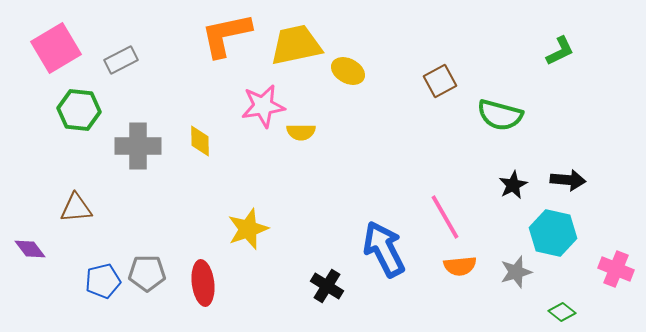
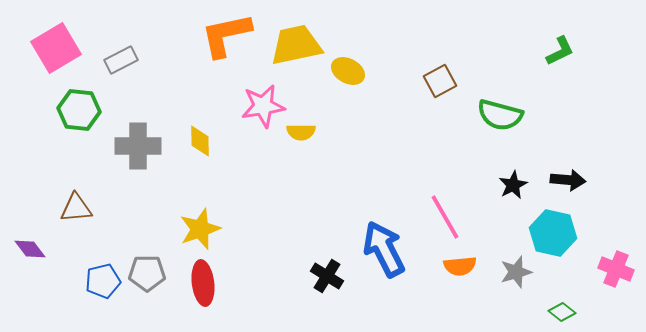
yellow star: moved 48 px left
black cross: moved 10 px up
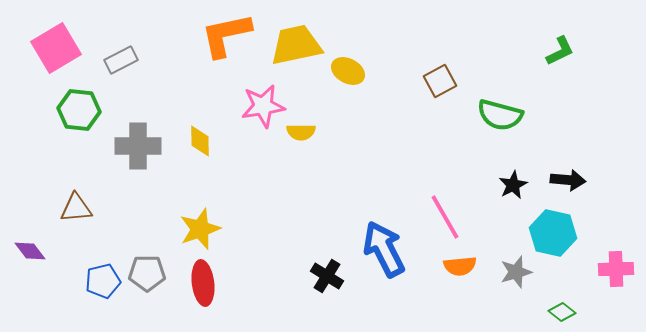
purple diamond: moved 2 px down
pink cross: rotated 24 degrees counterclockwise
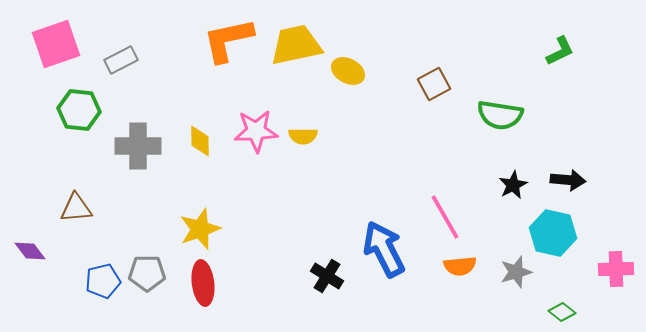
orange L-shape: moved 2 px right, 5 px down
pink square: moved 4 px up; rotated 12 degrees clockwise
brown square: moved 6 px left, 3 px down
pink star: moved 7 px left, 25 px down; rotated 6 degrees clockwise
green semicircle: rotated 6 degrees counterclockwise
yellow semicircle: moved 2 px right, 4 px down
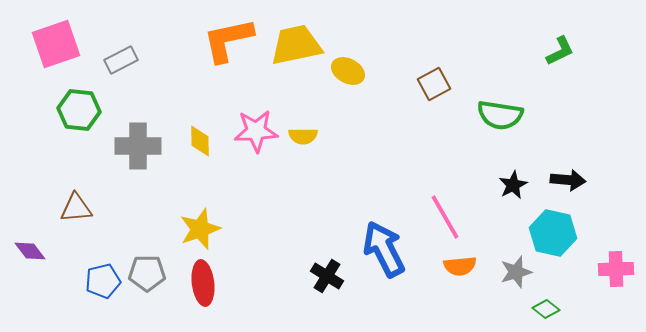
green diamond: moved 16 px left, 3 px up
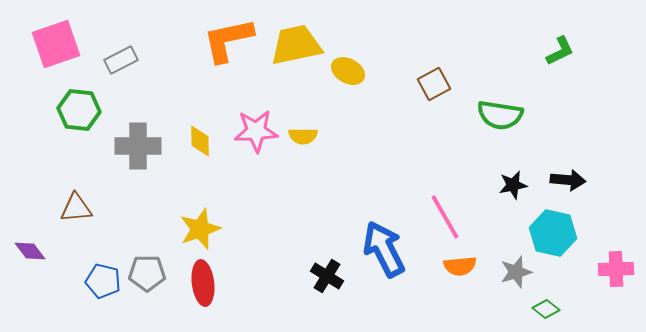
black star: rotated 16 degrees clockwise
blue pentagon: rotated 28 degrees clockwise
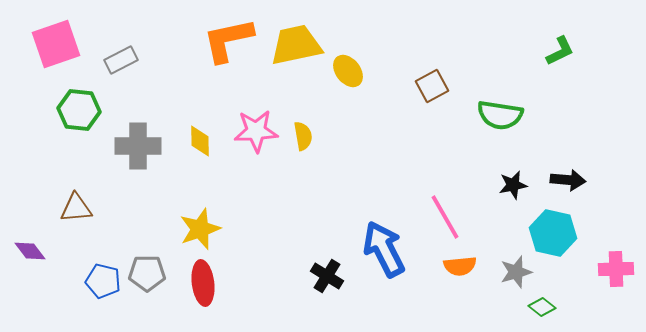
yellow ellipse: rotated 24 degrees clockwise
brown square: moved 2 px left, 2 px down
yellow semicircle: rotated 100 degrees counterclockwise
green diamond: moved 4 px left, 2 px up
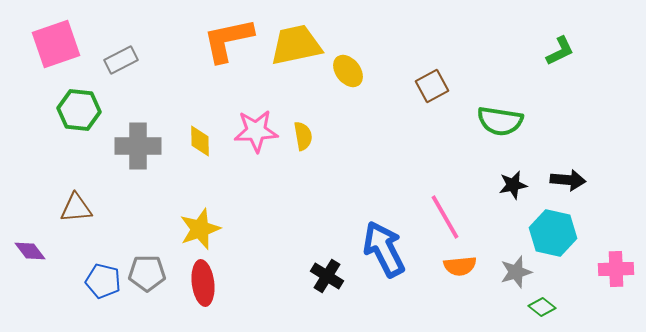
green semicircle: moved 6 px down
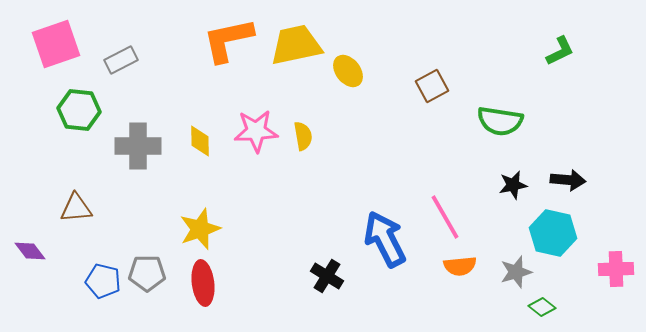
blue arrow: moved 1 px right, 10 px up
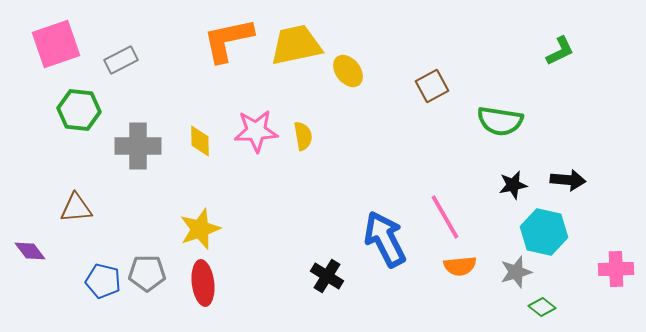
cyan hexagon: moved 9 px left, 1 px up
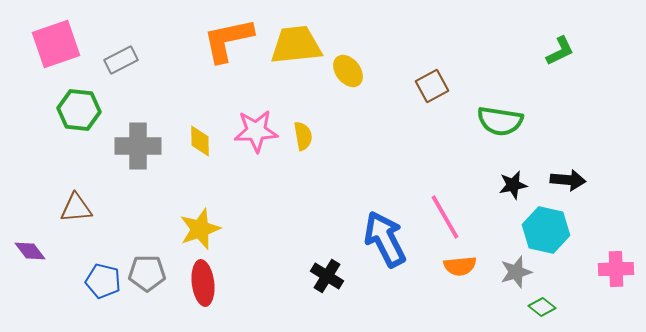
yellow trapezoid: rotated 6 degrees clockwise
cyan hexagon: moved 2 px right, 2 px up
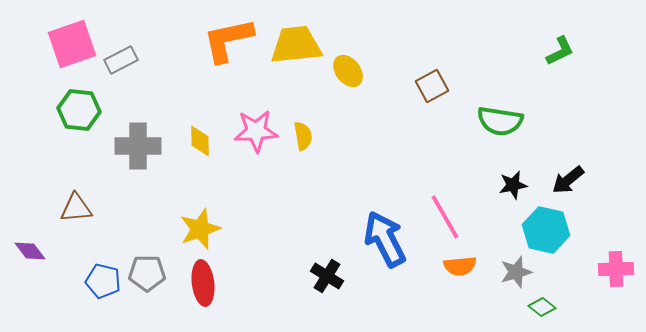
pink square: moved 16 px right
black arrow: rotated 136 degrees clockwise
